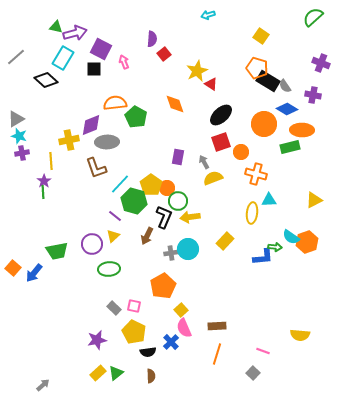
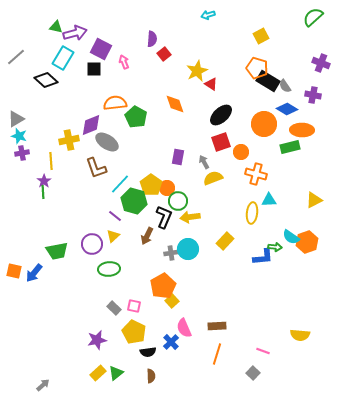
yellow square at (261, 36): rotated 28 degrees clockwise
gray ellipse at (107, 142): rotated 35 degrees clockwise
orange square at (13, 268): moved 1 px right, 3 px down; rotated 28 degrees counterclockwise
yellow square at (181, 310): moved 9 px left, 9 px up
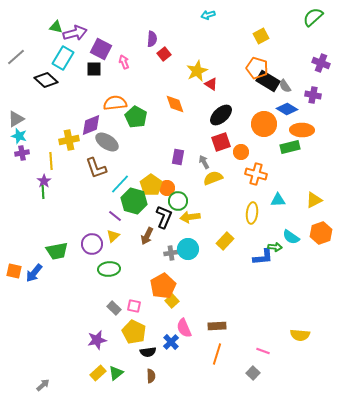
cyan triangle at (269, 200): moved 9 px right
orange hexagon at (307, 242): moved 14 px right, 9 px up
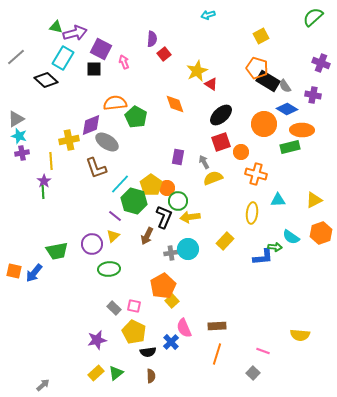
yellow rectangle at (98, 373): moved 2 px left
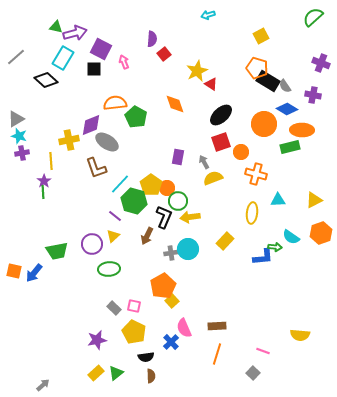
black semicircle at (148, 352): moved 2 px left, 5 px down
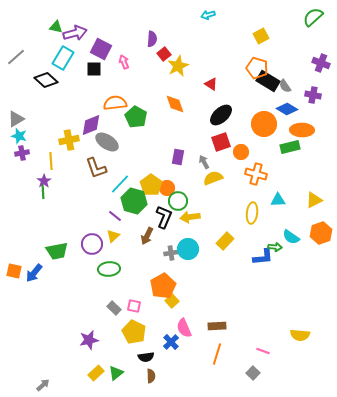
yellow star at (197, 71): moved 19 px left, 5 px up
purple star at (97, 340): moved 8 px left
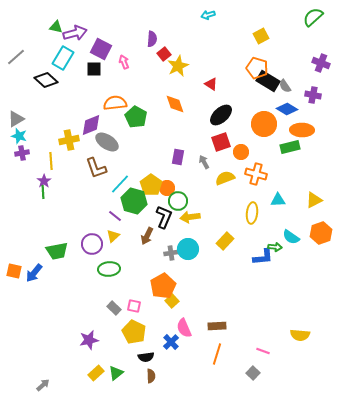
yellow semicircle at (213, 178): moved 12 px right
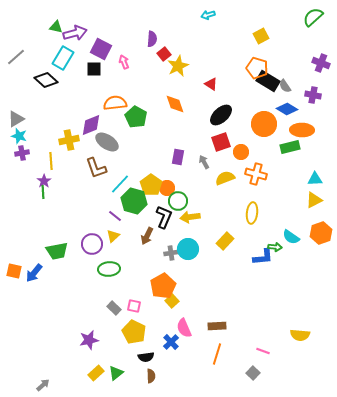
cyan triangle at (278, 200): moved 37 px right, 21 px up
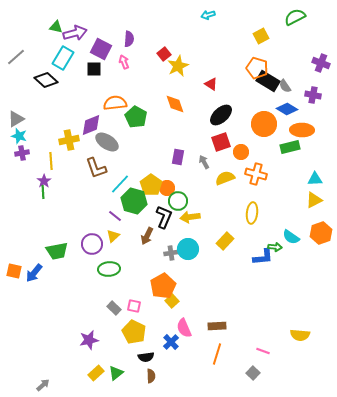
green semicircle at (313, 17): moved 18 px left; rotated 15 degrees clockwise
purple semicircle at (152, 39): moved 23 px left
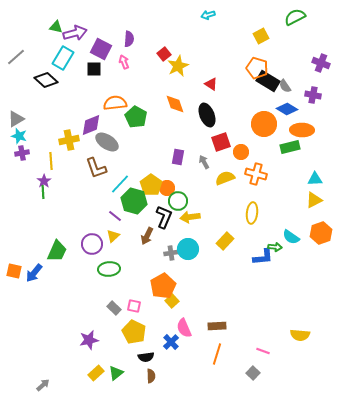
black ellipse at (221, 115): moved 14 px left; rotated 70 degrees counterclockwise
green trapezoid at (57, 251): rotated 55 degrees counterclockwise
